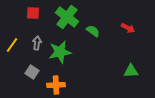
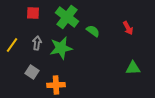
red arrow: rotated 32 degrees clockwise
green star: moved 1 px right, 4 px up
green triangle: moved 2 px right, 3 px up
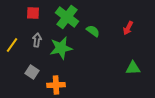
red arrow: rotated 56 degrees clockwise
gray arrow: moved 3 px up
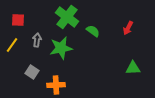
red square: moved 15 px left, 7 px down
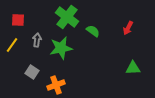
orange cross: rotated 18 degrees counterclockwise
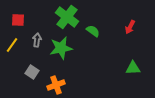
red arrow: moved 2 px right, 1 px up
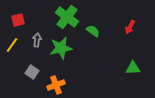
red square: rotated 16 degrees counterclockwise
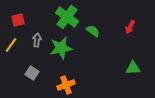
yellow line: moved 1 px left
gray square: moved 1 px down
orange cross: moved 10 px right
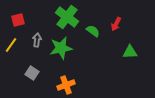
red arrow: moved 14 px left, 3 px up
green triangle: moved 3 px left, 16 px up
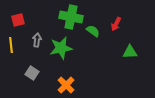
green cross: moved 4 px right; rotated 25 degrees counterclockwise
yellow line: rotated 42 degrees counterclockwise
orange cross: rotated 24 degrees counterclockwise
